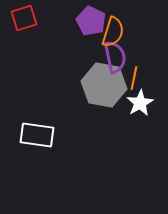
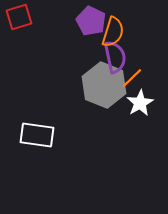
red square: moved 5 px left, 1 px up
orange line: moved 2 px left; rotated 35 degrees clockwise
gray hexagon: rotated 12 degrees clockwise
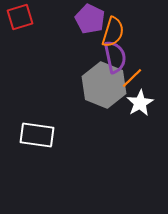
red square: moved 1 px right
purple pentagon: moved 1 px left, 2 px up
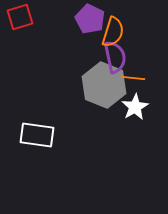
orange line: moved 1 px right; rotated 50 degrees clockwise
white star: moved 5 px left, 4 px down
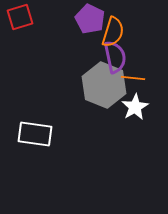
white rectangle: moved 2 px left, 1 px up
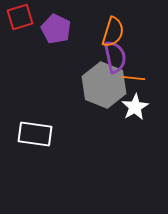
purple pentagon: moved 34 px left, 10 px down
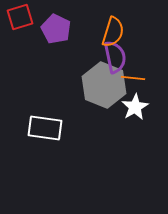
white rectangle: moved 10 px right, 6 px up
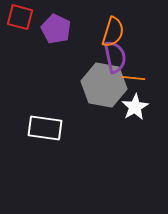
red square: rotated 32 degrees clockwise
gray hexagon: rotated 12 degrees counterclockwise
